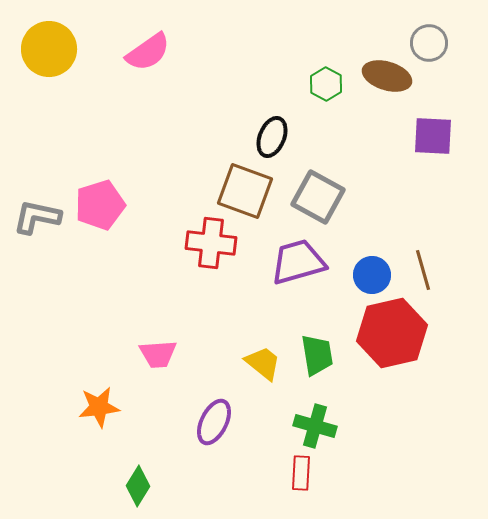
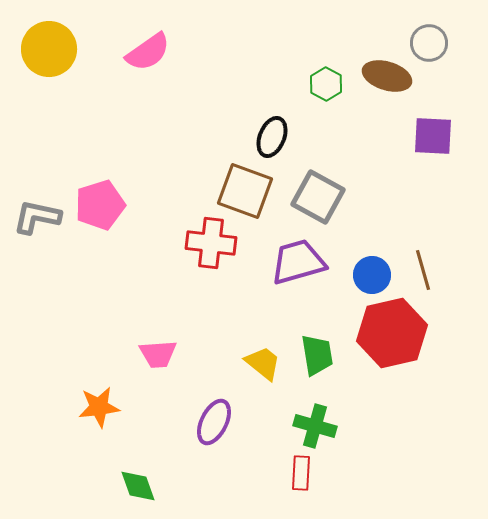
green diamond: rotated 51 degrees counterclockwise
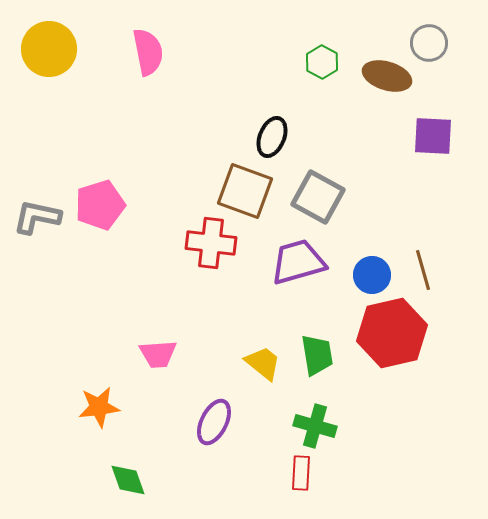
pink semicircle: rotated 66 degrees counterclockwise
green hexagon: moved 4 px left, 22 px up
green diamond: moved 10 px left, 6 px up
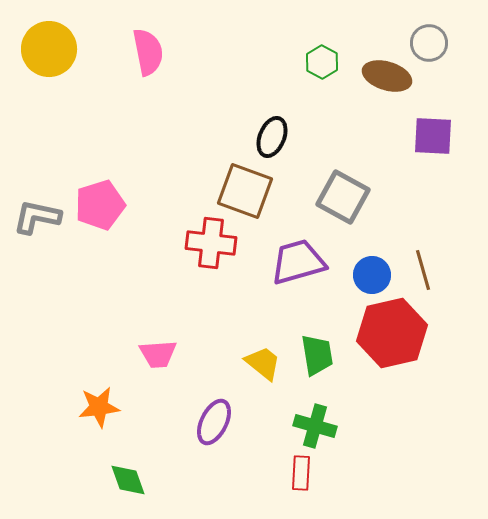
gray square: moved 25 px right
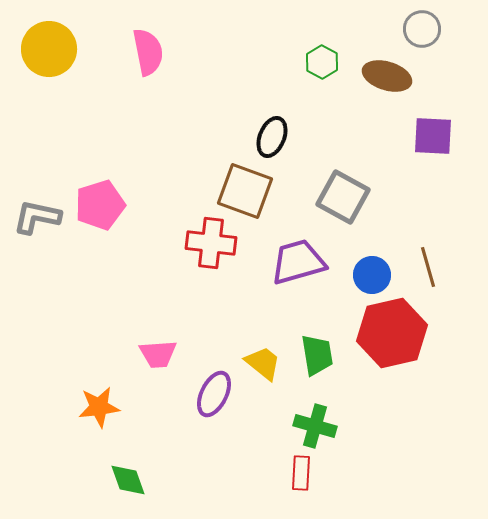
gray circle: moved 7 px left, 14 px up
brown line: moved 5 px right, 3 px up
purple ellipse: moved 28 px up
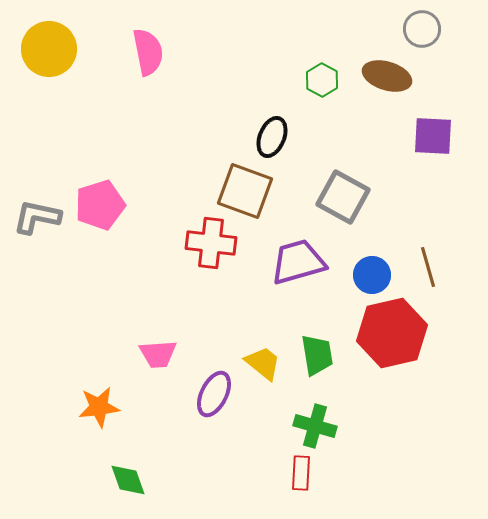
green hexagon: moved 18 px down
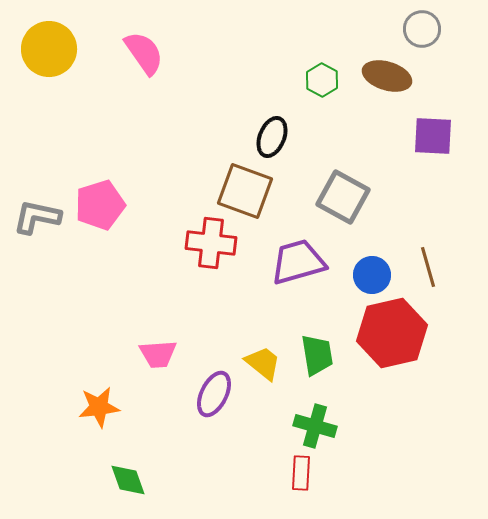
pink semicircle: moved 4 px left, 1 px down; rotated 24 degrees counterclockwise
